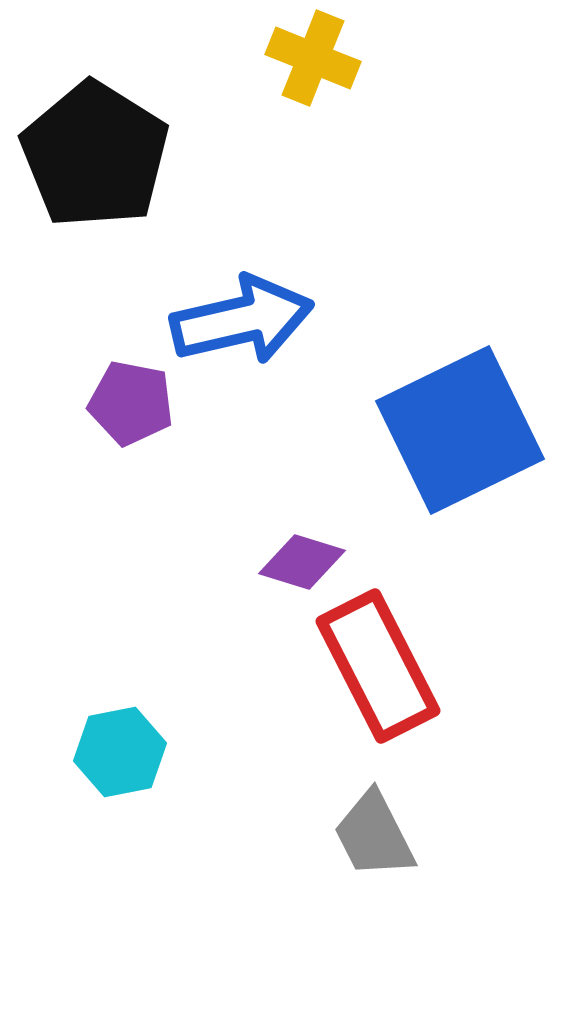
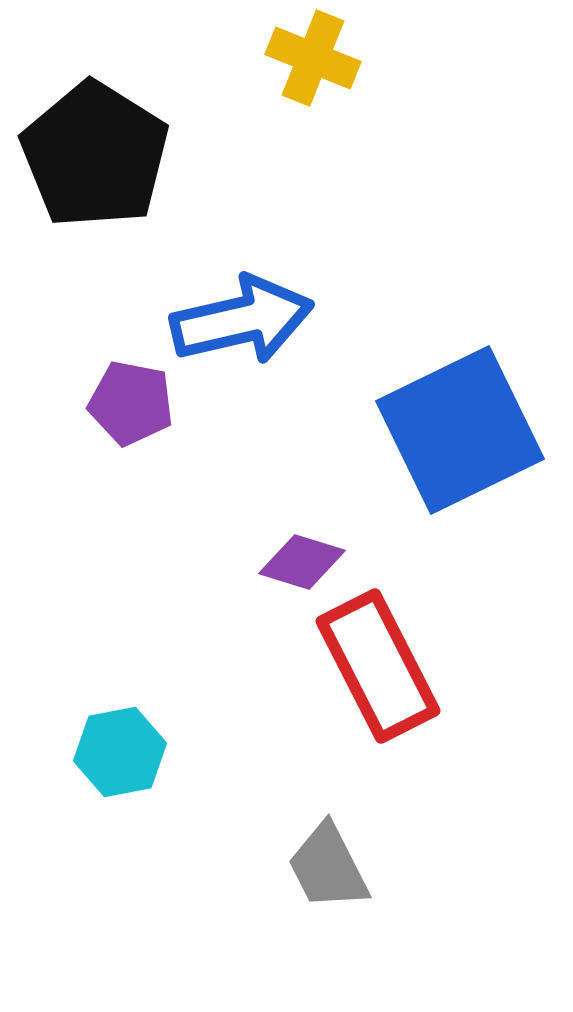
gray trapezoid: moved 46 px left, 32 px down
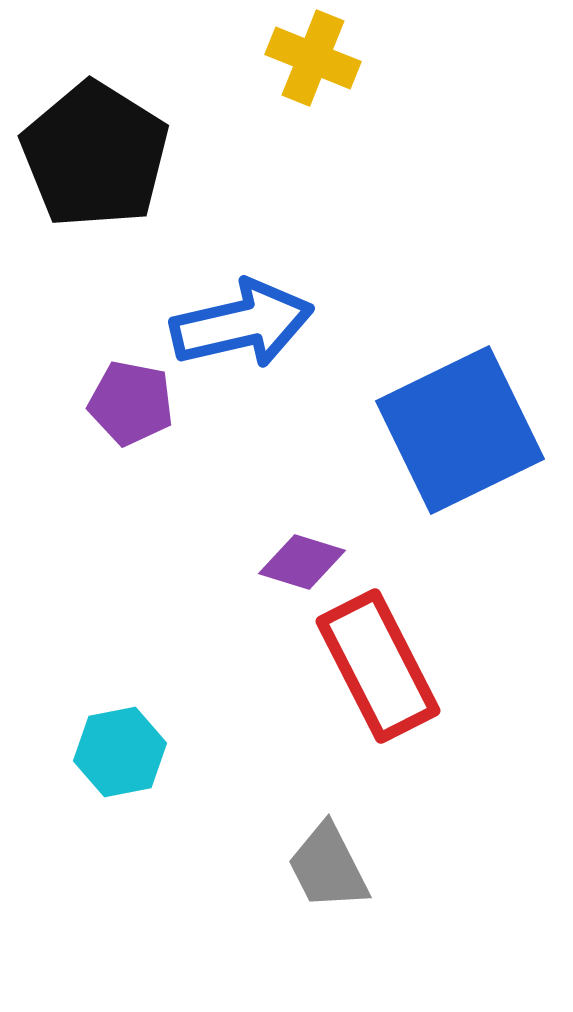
blue arrow: moved 4 px down
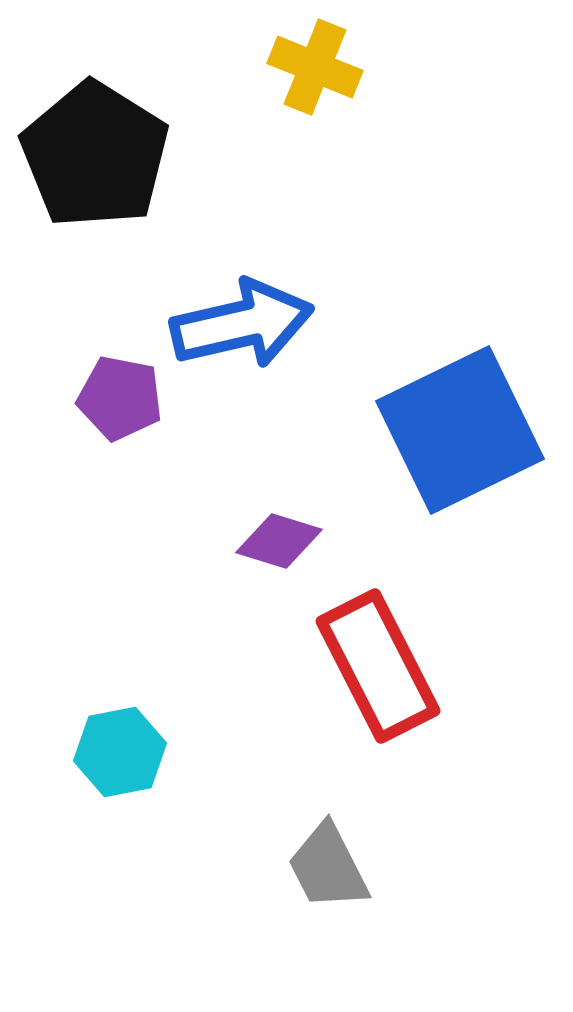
yellow cross: moved 2 px right, 9 px down
purple pentagon: moved 11 px left, 5 px up
purple diamond: moved 23 px left, 21 px up
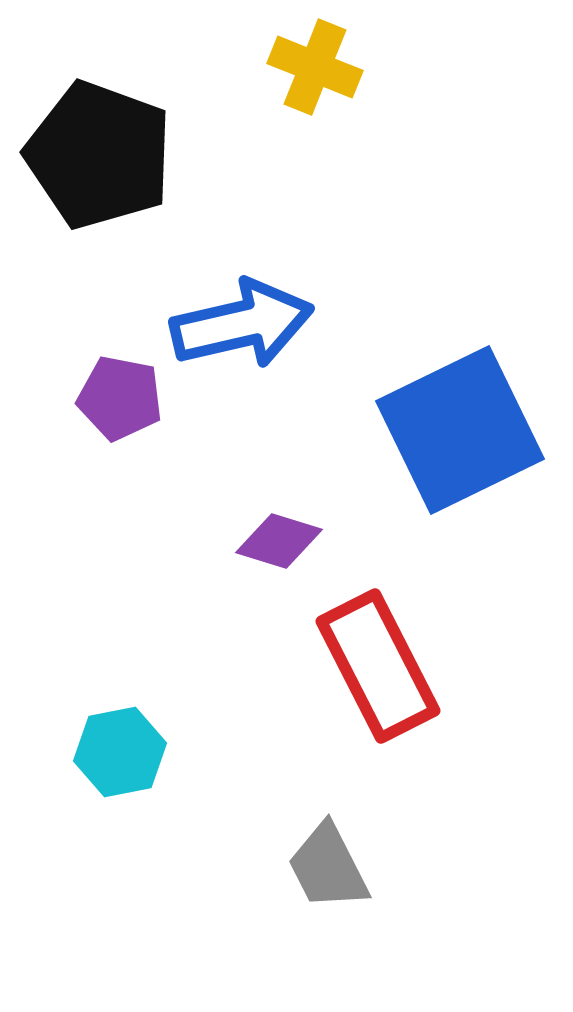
black pentagon: moved 4 px right; rotated 12 degrees counterclockwise
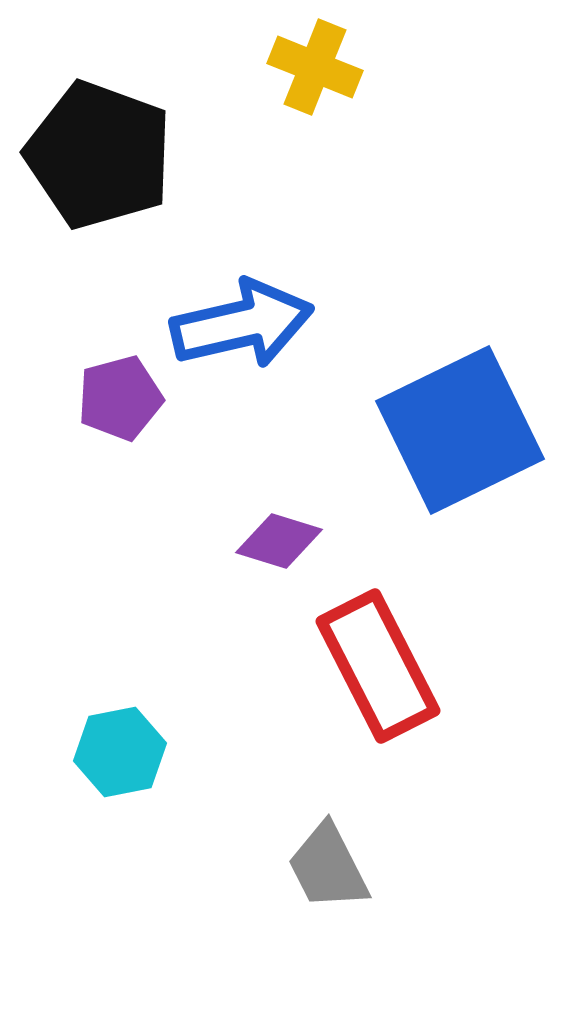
purple pentagon: rotated 26 degrees counterclockwise
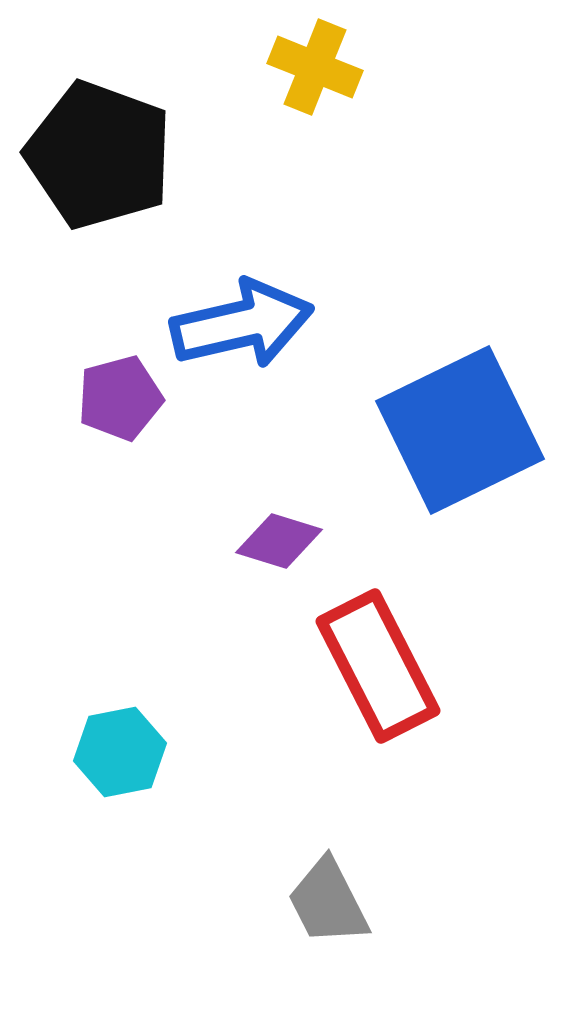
gray trapezoid: moved 35 px down
